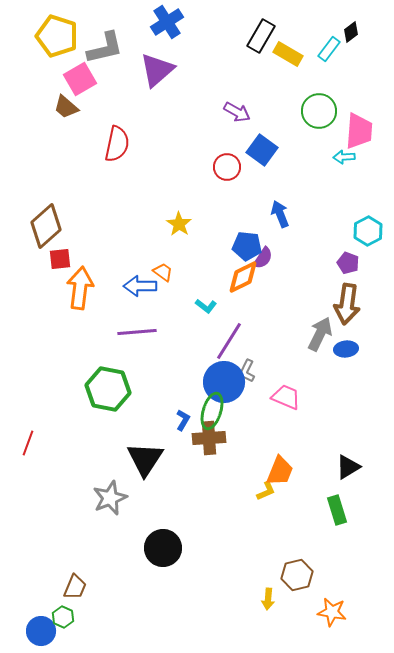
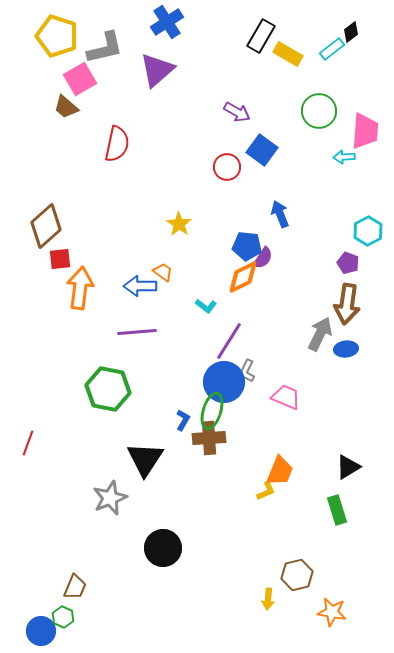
cyan rectangle at (329, 49): moved 3 px right; rotated 15 degrees clockwise
pink trapezoid at (359, 131): moved 6 px right
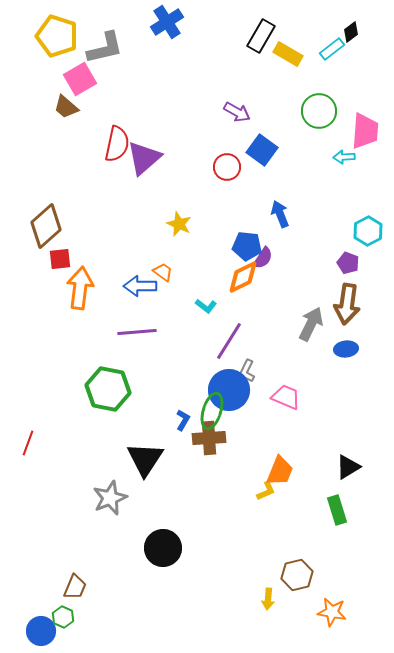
purple triangle at (157, 70): moved 13 px left, 88 px down
yellow star at (179, 224): rotated 10 degrees counterclockwise
gray arrow at (320, 334): moved 9 px left, 10 px up
blue circle at (224, 382): moved 5 px right, 8 px down
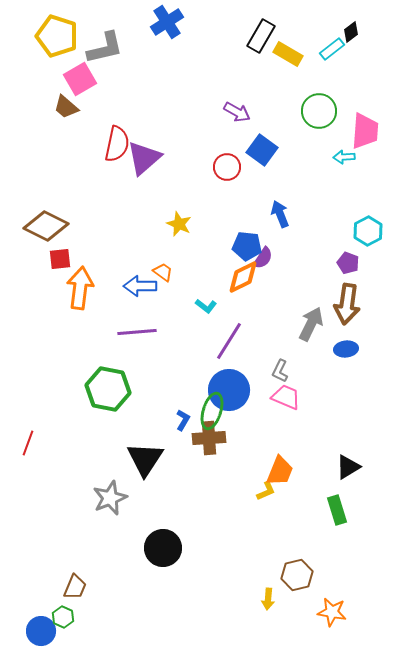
brown diamond at (46, 226): rotated 69 degrees clockwise
gray L-shape at (247, 371): moved 33 px right
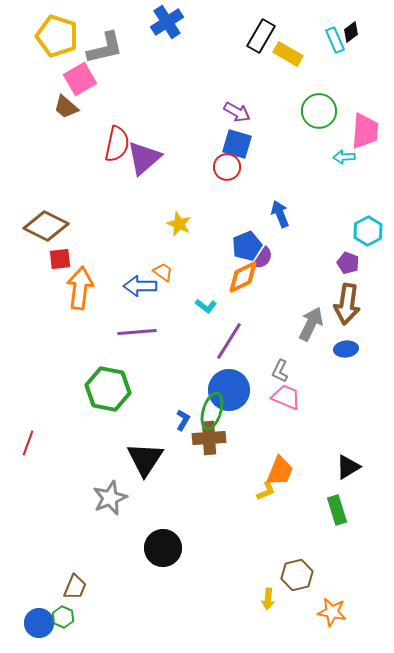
cyan rectangle at (332, 49): moved 3 px right, 9 px up; rotated 75 degrees counterclockwise
blue square at (262, 150): moved 25 px left, 6 px up; rotated 20 degrees counterclockwise
blue pentagon at (247, 246): rotated 28 degrees counterclockwise
blue circle at (41, 631): moved 2 px left, 8 px up
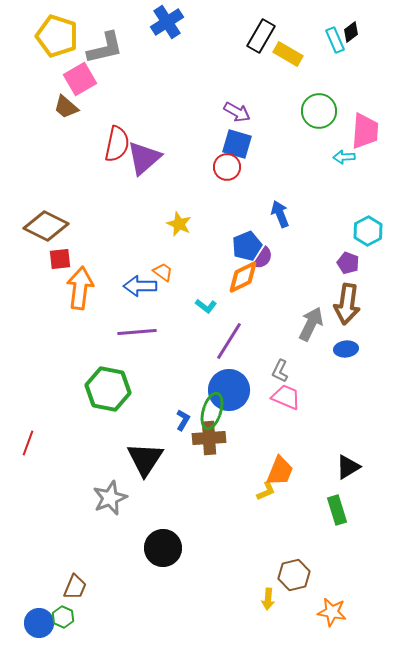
brown hexagon at (297, 575): moved 3 px left
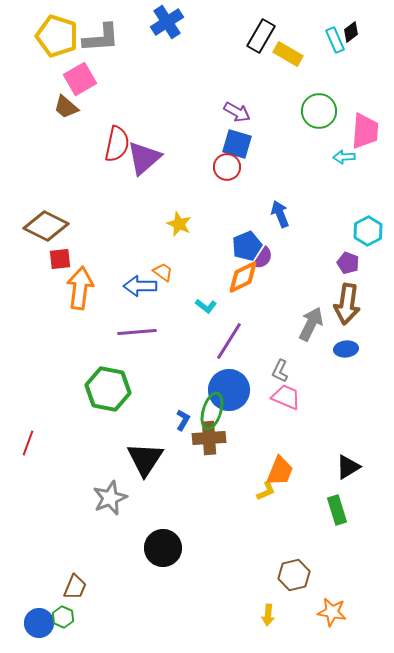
gray L-shape at (105, 48): moved 4 px left, 10 px up; rotated 9 degrees clockwise
yellow arrow at (268, 599): moved 16 px down
